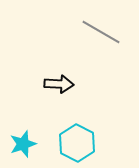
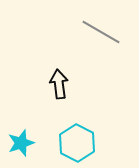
black arrow: rotated 100 degrees counterclockwise
cyan star: moved 2 px left, 1 px up
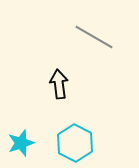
gray line: moved 7 px left, 5 px down
cyan hexagon: moved 2 px left
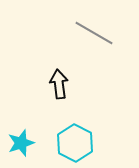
gray line: moved 4 px up
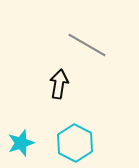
gray line: moved 7 px left, 12 px down
black arrow: rotated 16 degrees clockwise
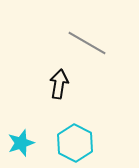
gray line: moved 2 px up
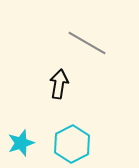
cyan hexagon: moved 3 px left, 1 px down; rotated 6 degrees clockwise
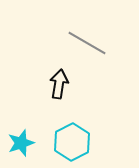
cyan hexagon: moved 2 px up
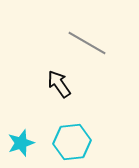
black arrow: rotated 44 degrees counterclockwise
cyan hexagon: rotated 21 degrees clockwise
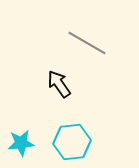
cyan star: rotated 12 degrees clockwise
